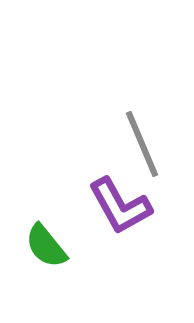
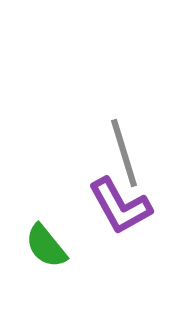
gray line: moved 18 px left, 9 px down; rotated 6 degrees clockwise
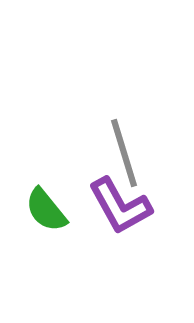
green semicircle: moved 36 px up
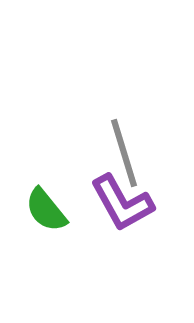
purple L-shape: moved 2 px right, 3 px up
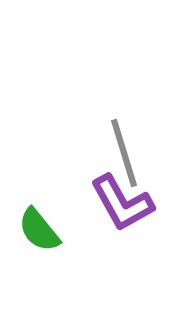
green semicircle: moved 7 px left, 20 px down
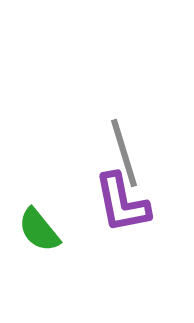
purple L-shape: rotated 18 degrees clockwise
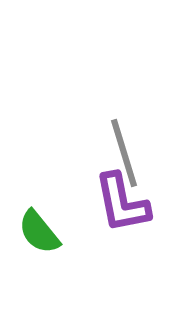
green semicircle: moved 2 px down
